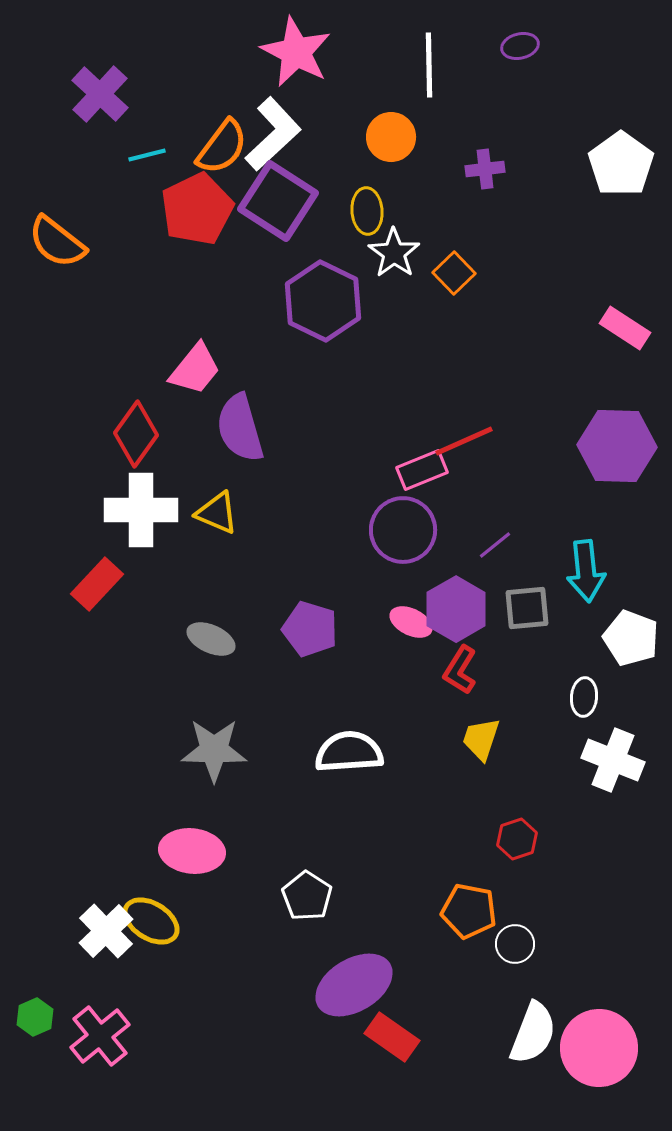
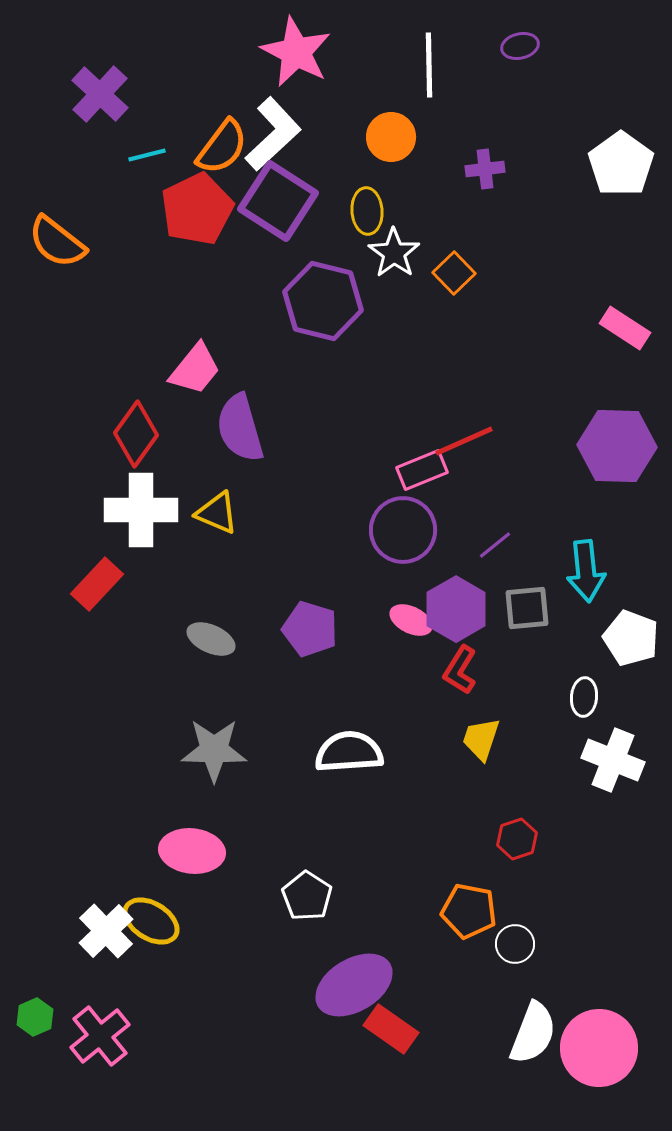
purple hexagon at (323, 301): rotated 12 degrees counterclockwise
pink ellipse at (411, 622): moved 2 px up
red rectangle at (392, 1037): moved 1 px left, 8 px up
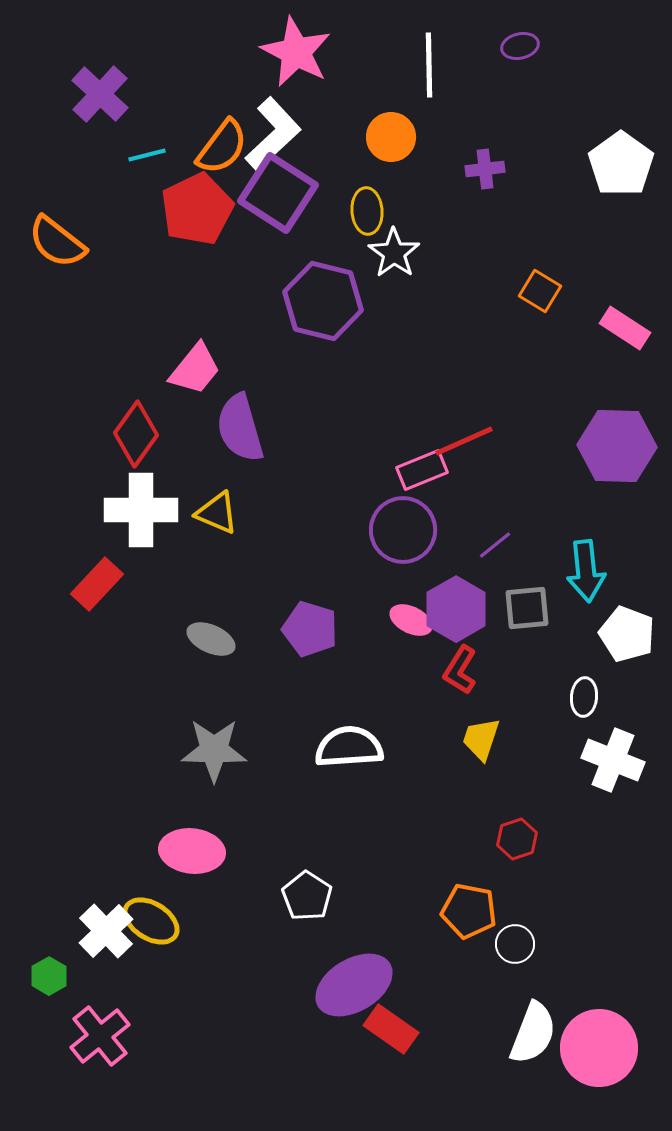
purple square at (278, 201): moved 8 px up
orange square at (454, 273): moved 86 px right, 18 px down; rotated 15 degrees counterclockwise
white pentagon at (631, 638): moved 4 px left, 4 px up
white semicircle at (349, 752): moved 5 px up
green hexagon at (35, 1017): moved 14 px right, 41 px up; rotated 6 degrees counterclockwise
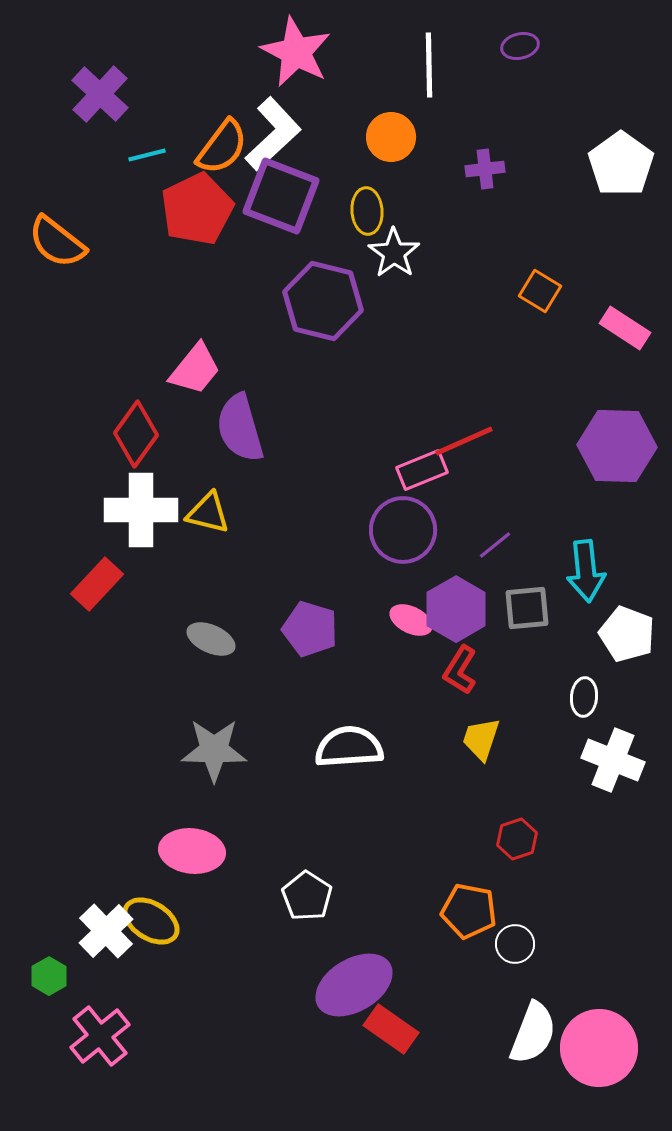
purple square at (278, 193): moved 3 px right, 3 px down; rotated 12 degrees counterclockwise
yellow triangle at (217, 513): moved 9 px left; rotated 9 degrees counterclockwise
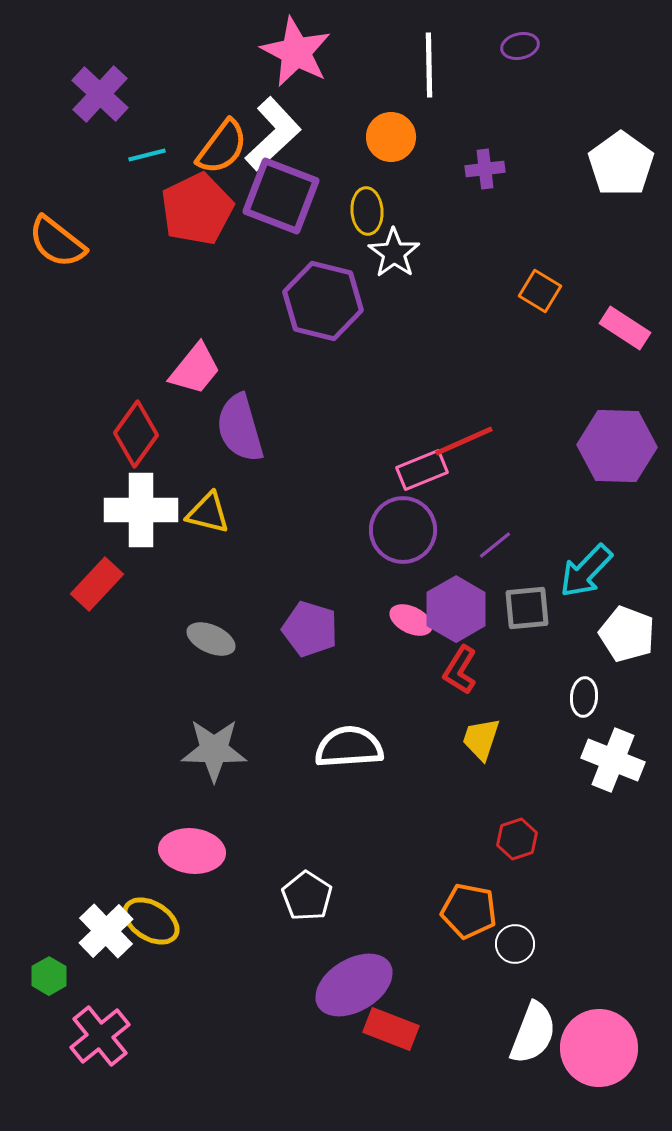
cyan arrow at (586, 571): rotated 50 degrees clockwise
red rectangle at (391, 1029): rotated 14 degrees counterclockwise
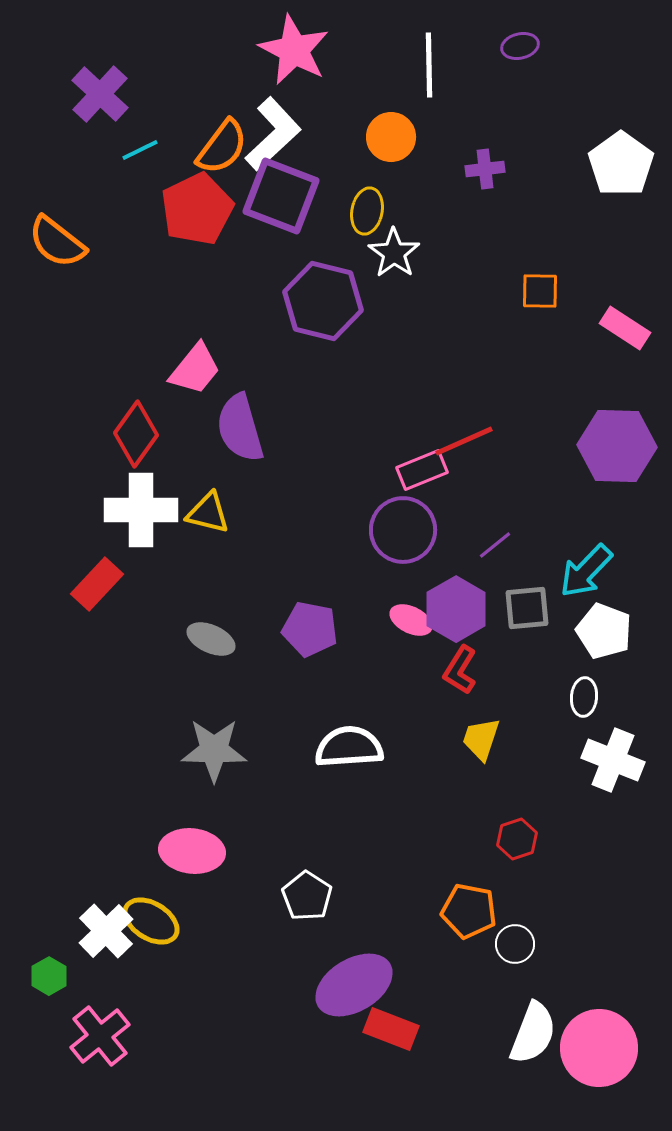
pink star at (296, 52): moved 2 px left, 2 px up
cyan line at (147, 155): moved 7 px left, 5 px up; rotated 12 degrees counterclockwise
yellow ellipse at (367, 211): rotated 15 degrees clockwise
orange square at (540, 291): rotated 30 degrees counterclockwise
purple pentagon at (310, 629): rotated 6 degrees counterclockwise
white pentagon at (627, 634): moved 23 px left, 3 px up
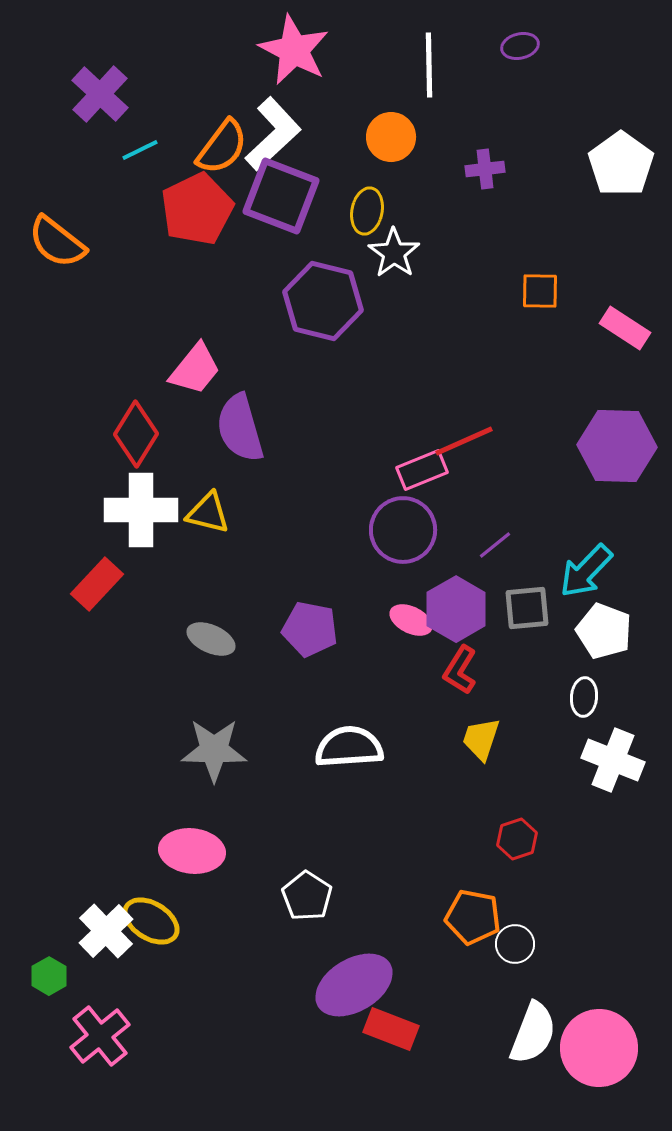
red diamond at (136, 434): rotated 4 degrees counterclockwise
orange pentagon at (469, 911): moved 4 px right, 6 px down
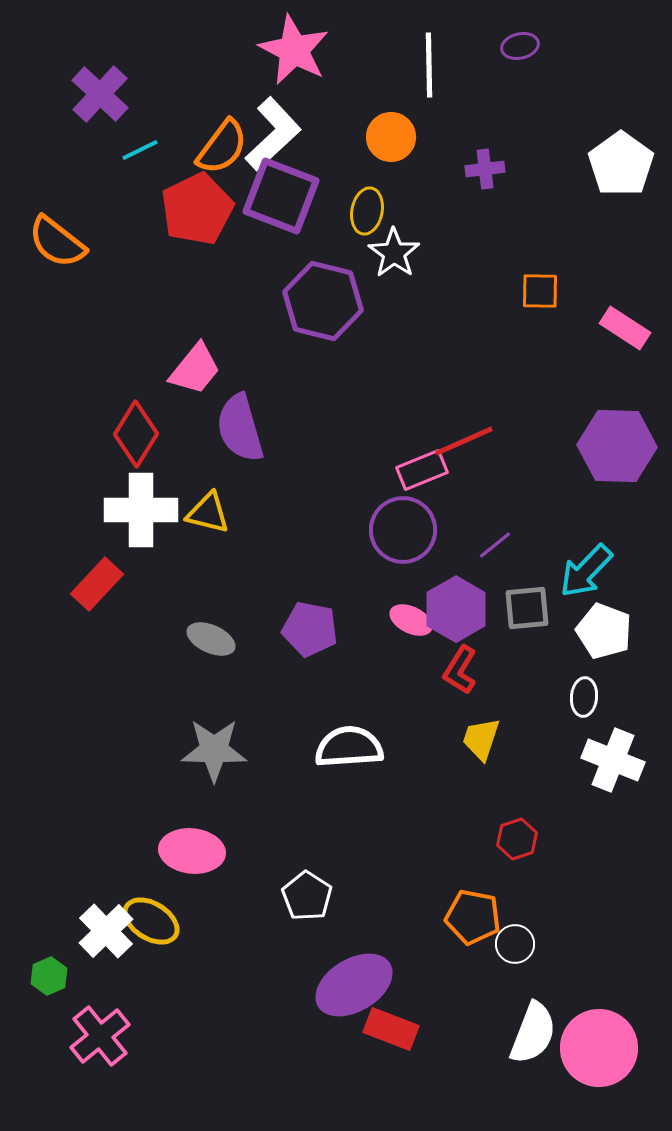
green hexagon at (49, 976): rotated 6 degrees clockwise
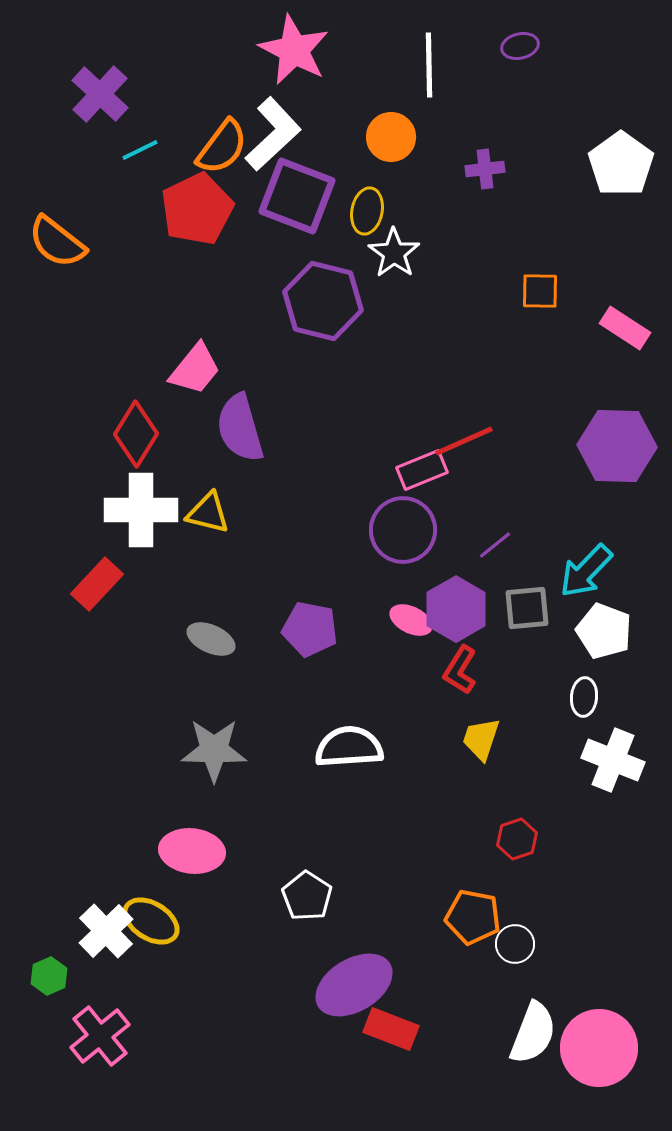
purple square at (281, 196): moved 16 px right
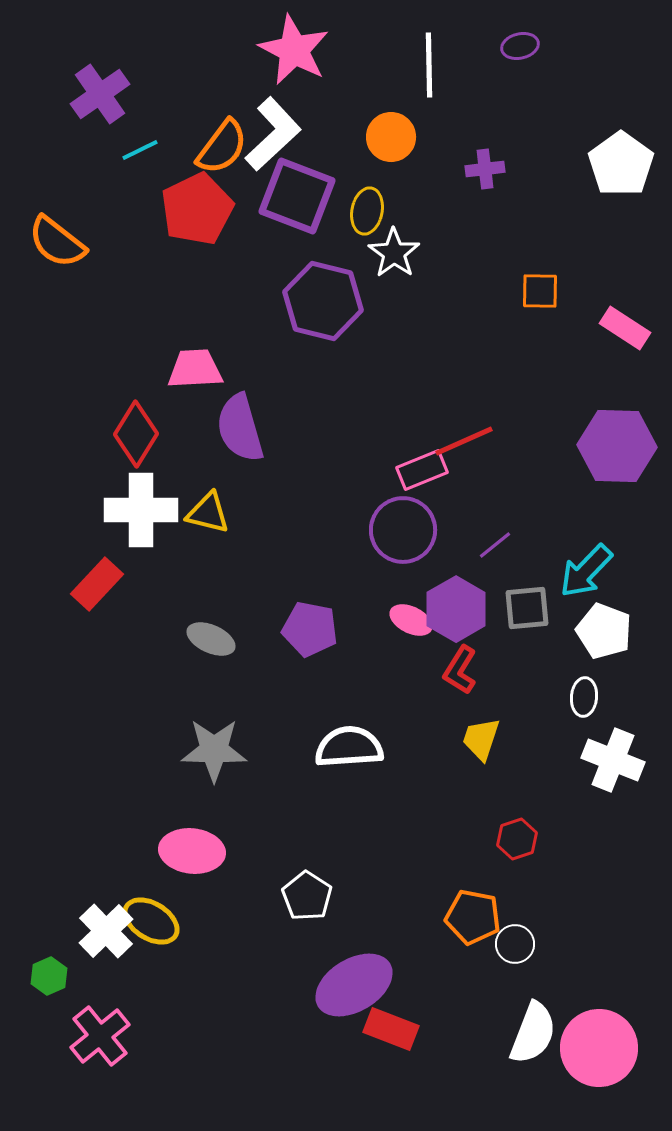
purple cross at (100, 94): rotated 12 degrees clockwise
pink trapezoid at (195, 369): rotated 132 degrees counterclockwise
